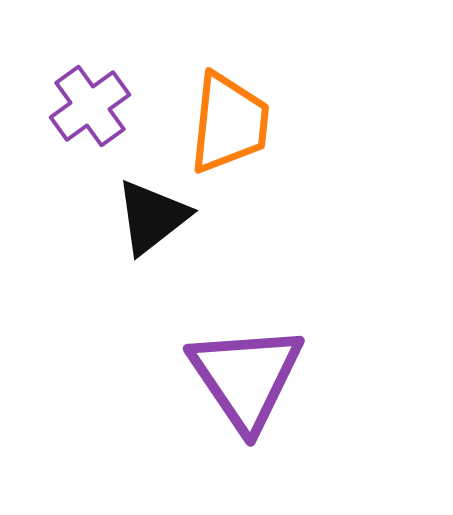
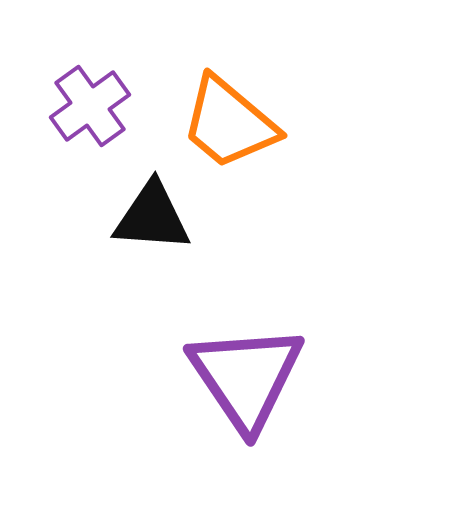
orange trapezoid: rotated 124 degrees clockwise
black triangle: rotated 42 degrees clockwise
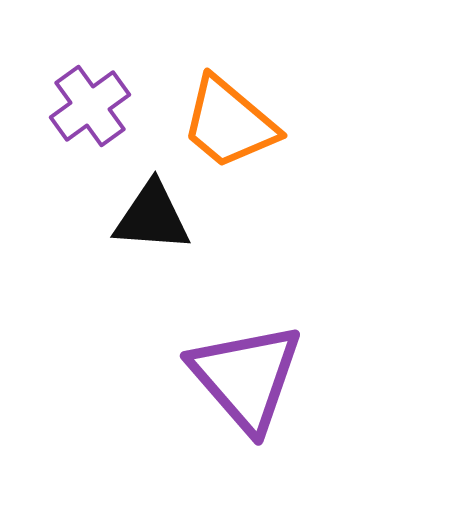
purple triangle: rotated 7 degrees counterclockwise
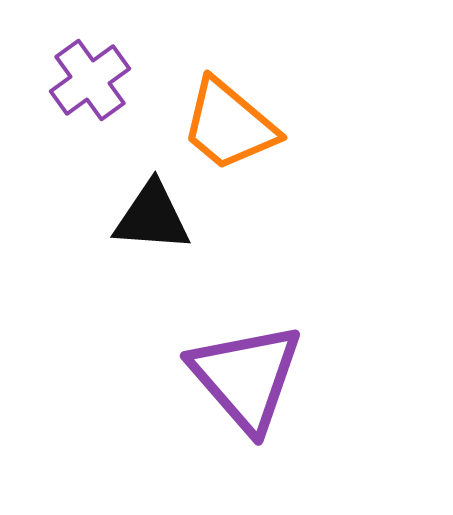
purple cross: moved 26 px up
orange trapezoid: moved 2 px down
